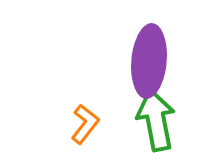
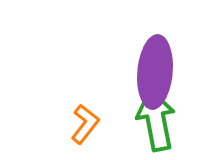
purple ellipse: moved 6 px right, 11 px down
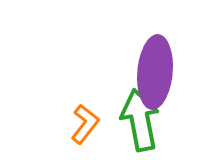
green arrow: moved 16 px left
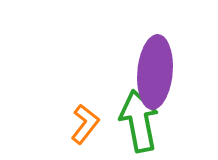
green arrow: moved 1 px left, 1 px down
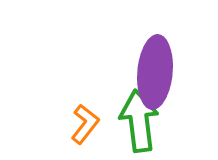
green arrow: rotated 4 degrees clockwise
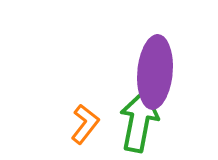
green arrow: rotated 18 degrees clockwise
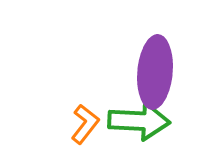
green arrow: rotated 82 degrees clockwise
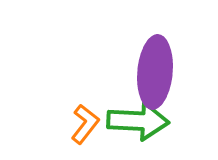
green arrow: moved 1 px left
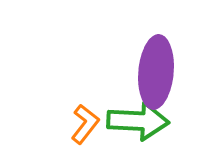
purple ellipse: moved 1 px right
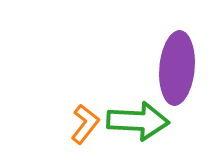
purple ellipse: moved 21 px right, 4 px up
